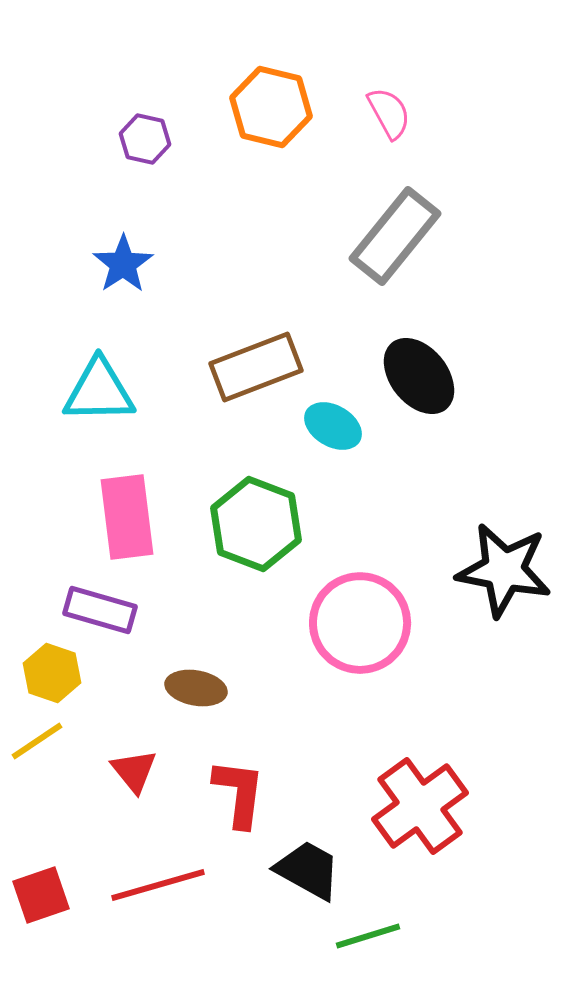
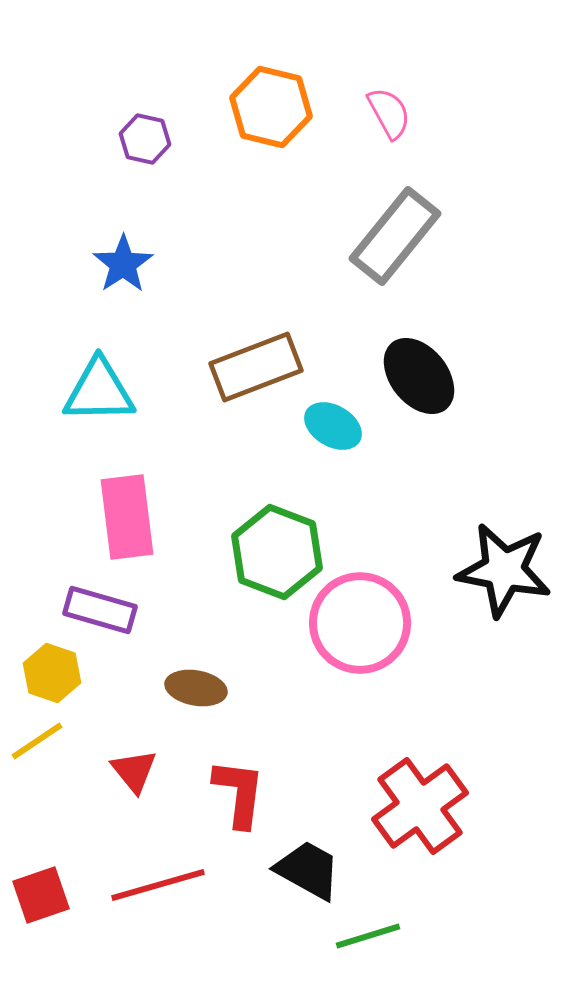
green hexagon: moved 21 px right, 28 px down
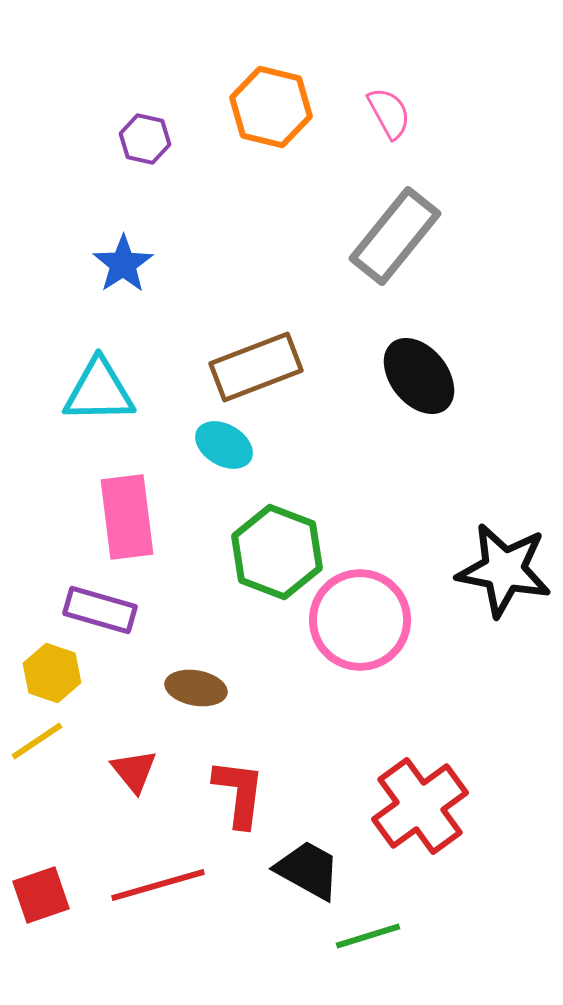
cyan ellipse: moved 109 px left, 19 px down
pink circle: moved 3 px up
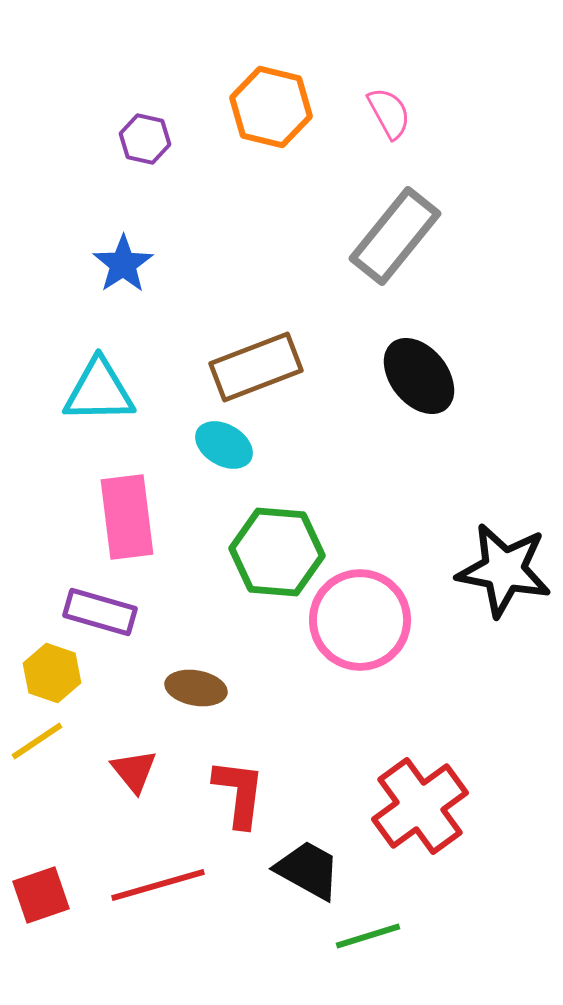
green hexagon: rotated 16 degrees counterclockwise
purple rectangle: moved 2 px down
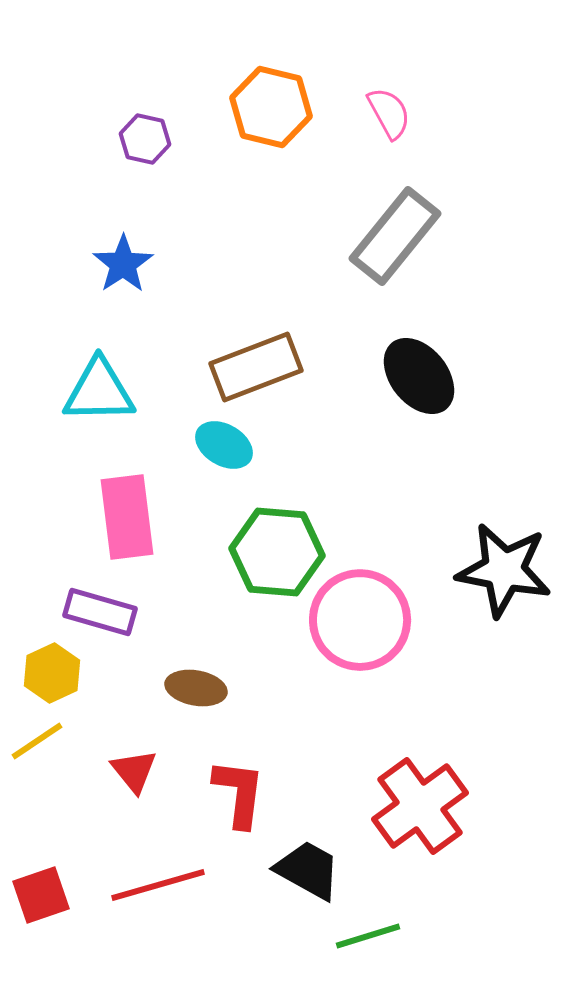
yellow hexagon: rotated 16 degrees clockwise
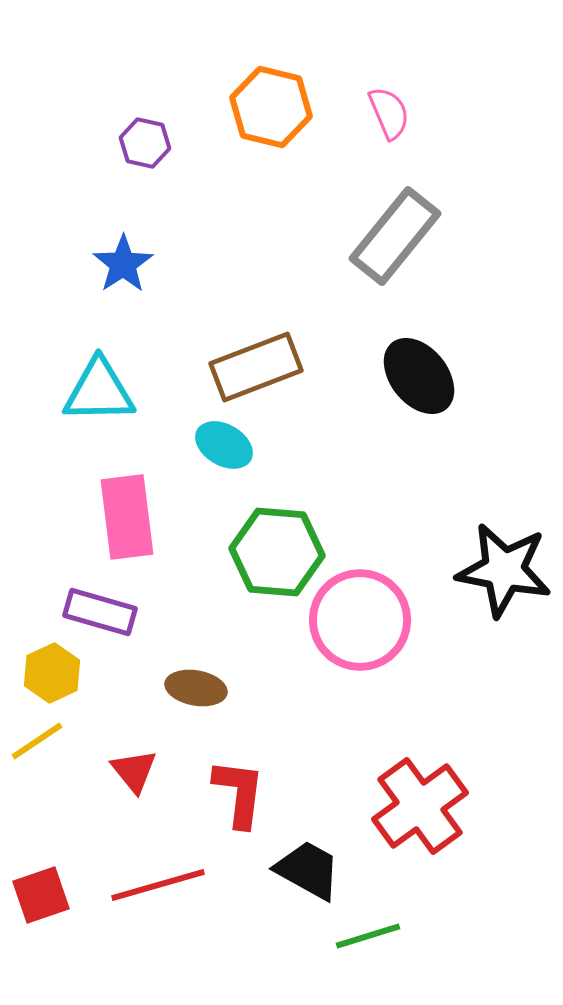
pink semicircle: rotated 6 degrees clockwise
purple hexagon: moved 4 px down
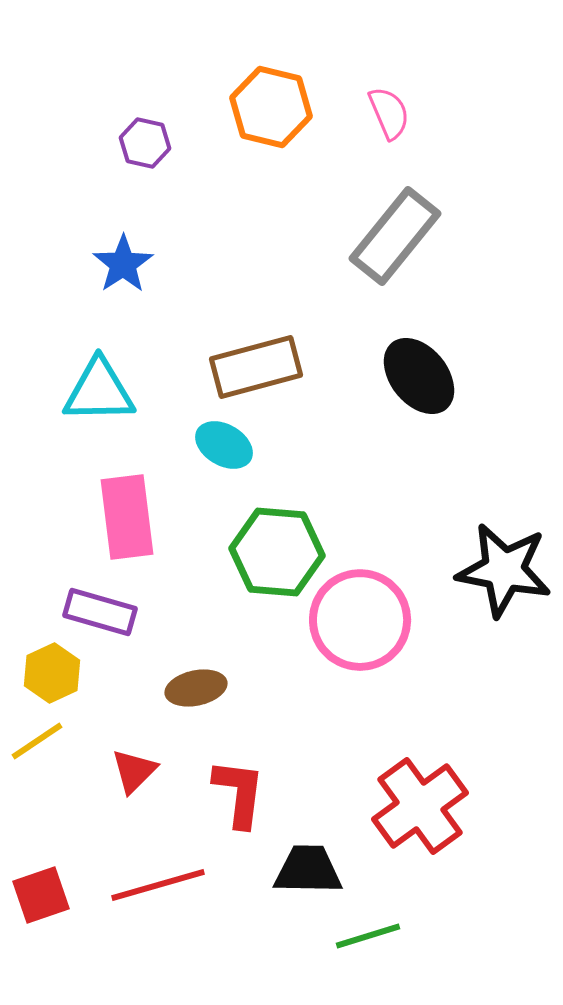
brown rectangle: rotated 6 degrees clockwise
brown ellipse: rotated 22 degrees counterclockwise
red triangle: rotated 24 degrees clockwise
black trapezoid: rotated 28 degrees counterclockwise
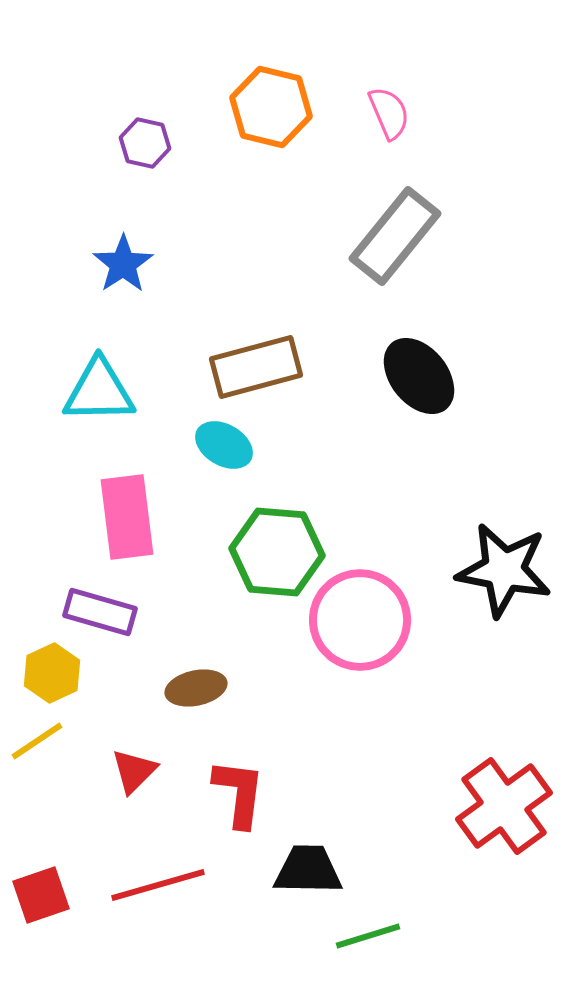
red cross: moved 84 px right
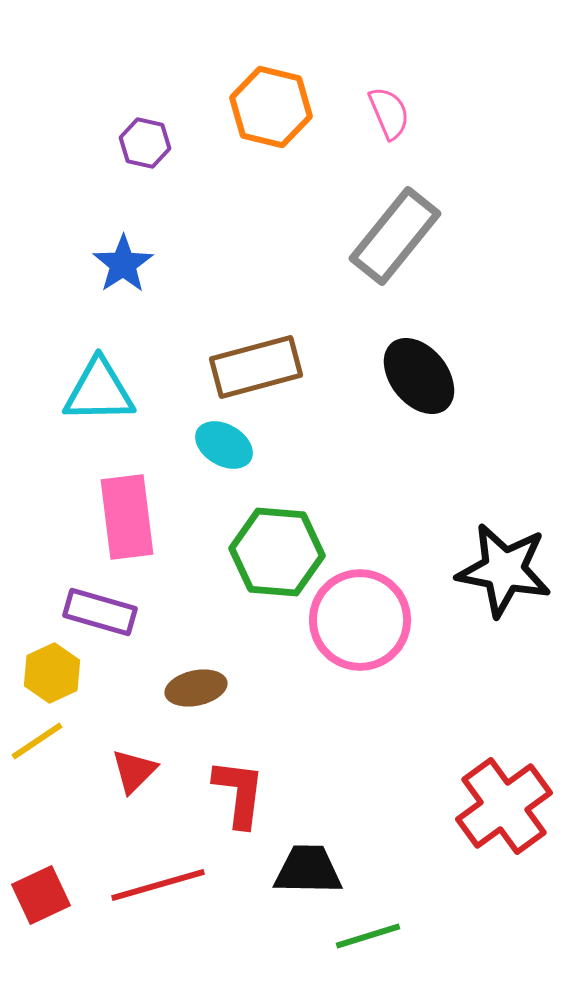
red square: rotated 6 degrees counterclockwise
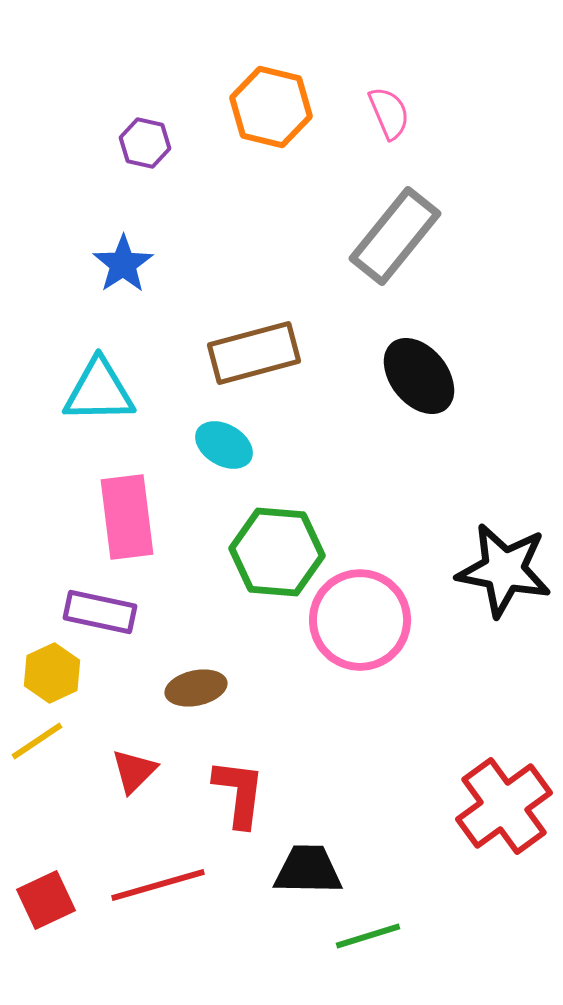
brown rectangle: moved 2 px left, 14 px up
purple rectangle: rotated 4 degrees counterclockwise
red square: moved 5 px right, 5 px down
